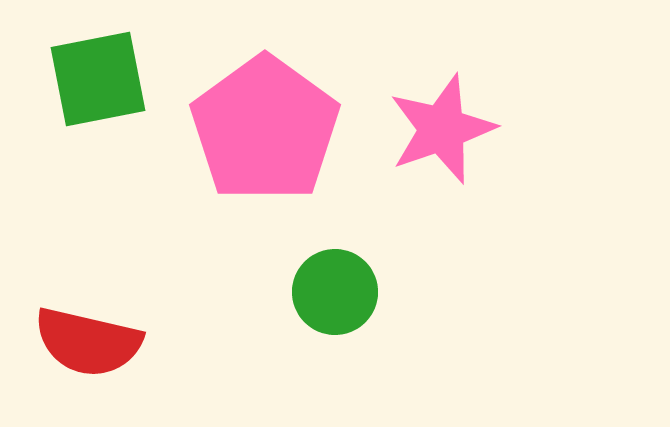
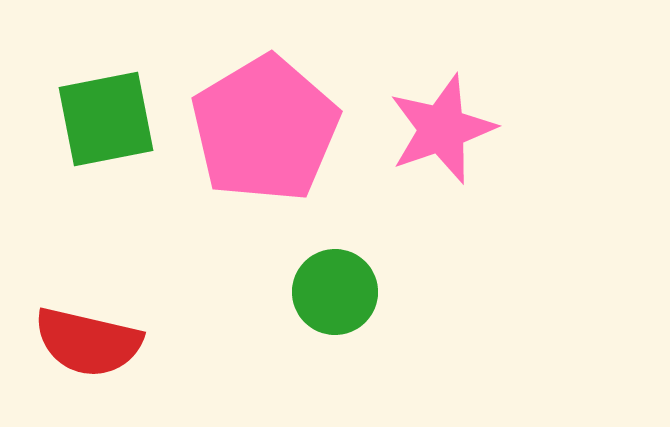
green square: moved 8 px right, 40 px down
pink pentagon: rotated 5 degrees clockwise
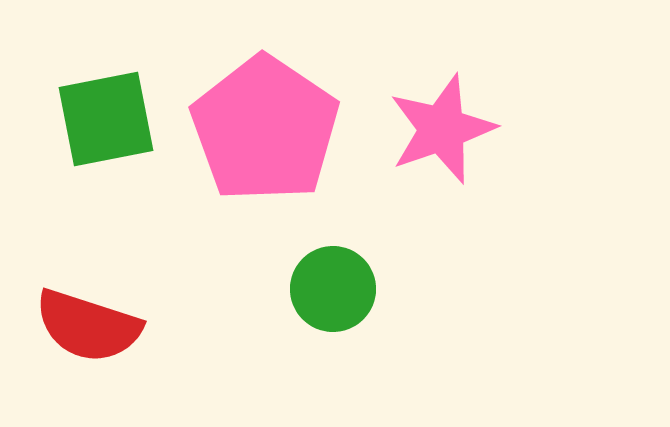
pink pentagon: rotated 7 degrees counterclockwise
green circle: moved 2 px left, 3 px up
red semicircle: moved 16 px up; rotated 5 degrees clockwise
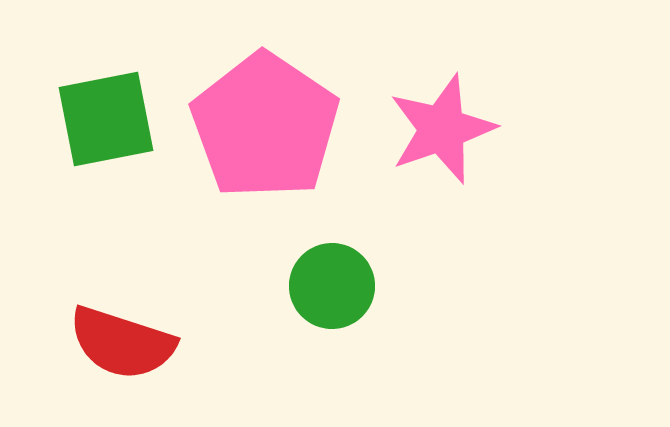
pink pentagon: moved 3 px up
green circle: moved 1 px left, 3 px up
red semicircle: moved 34 px right, 17 px down
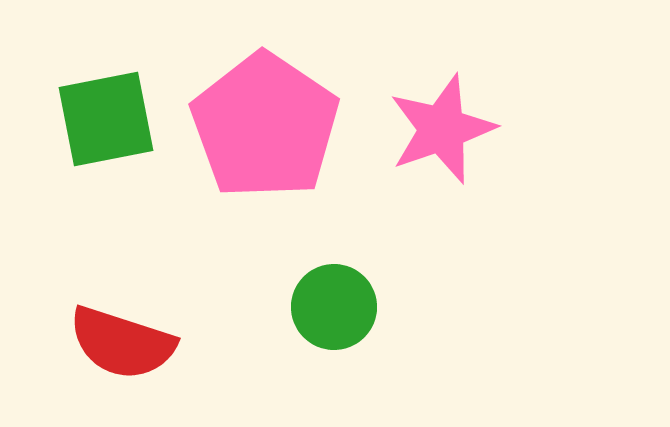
green circle: moved 2 px right, 21 px down
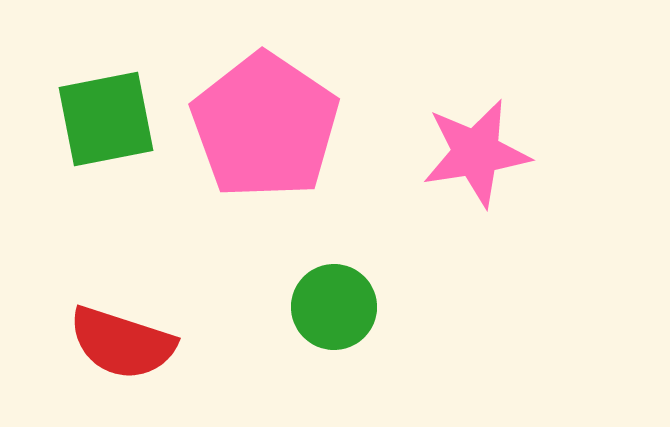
pink star: moved 34 px right, 24 px down; rotated 10 degrees clockwise
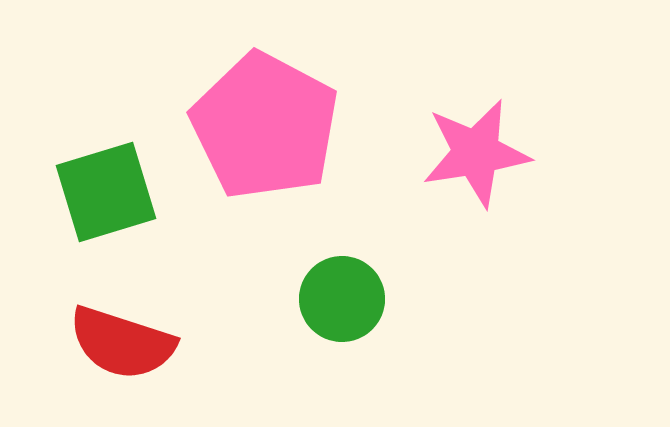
green square: moved 73 px down; rotated 6 degrees counterclockwise
pink pentagon: rotated 6 degrees counterclockwise
green circle: moved 8 px right, 8 px up
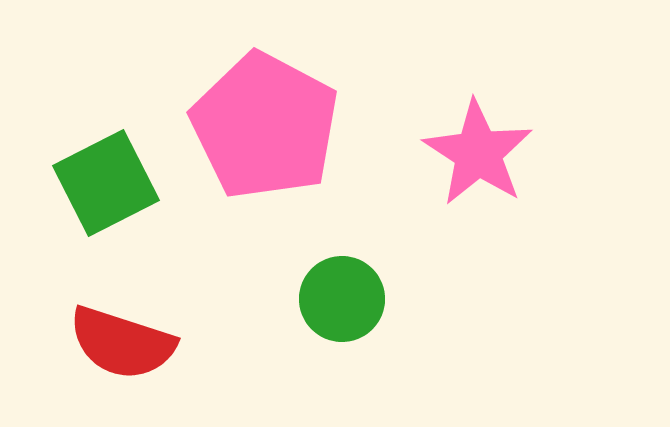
pink star: moved 2 px right; rotated 30 degrees counterclockwise
green square: moved 9 px up; rotated 10 degrees counterclockwise
